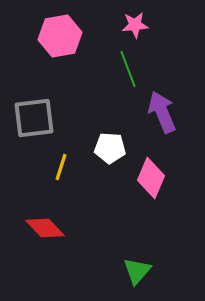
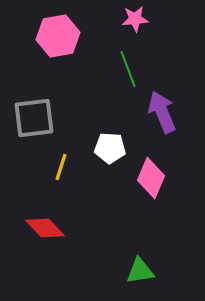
pink star: moved 6 px up
pink hexagon: moved 2 px left
green triangle: moved 3 px right; rotated 40 degrees clockwise
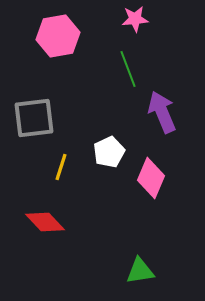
white pentagon: moved 1 px left, 4 px down; rotated 28 degrees counterclockwise
red diamond: moved 6 px up
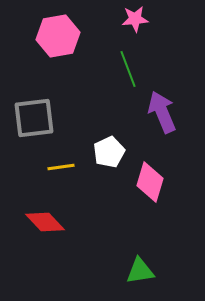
yellow line: rotated 64 degrees clockwise
pink diamond: moved 1 px left, 4 px down; rotated 6 degrees counterclockwise
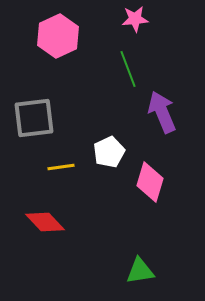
pink hexagon: rotated 15 degrees counterclockwise
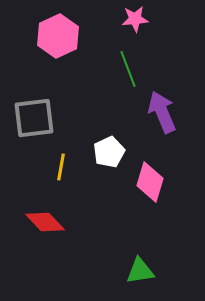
yellow line: rotated 72 degrees counterclockwise
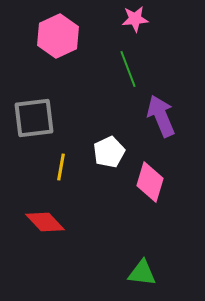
purple arrow: moved 1 px left, 4 px down
green triangle: moved 2 px right, 2 px down; rotated 16 degrees clockwise
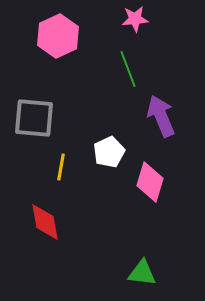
gray square: rotated 12 degrees clockwise
red diamond: rotated 33 degrees clockwise
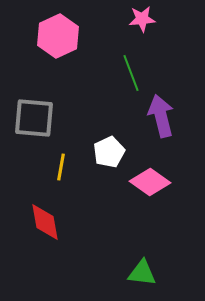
pink star: moved 7 px right
green line: moved 3 px right, 4 px down
purple arrow: rotated 9 degrees clockwise
pink diamond: rotated 72 degrees counterclockwise
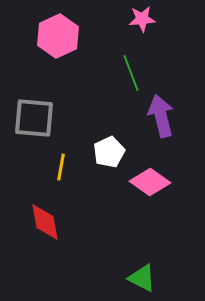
green triangle: moved 5 px down; rotated 20 degrees clockwise
